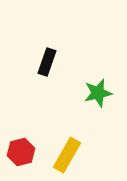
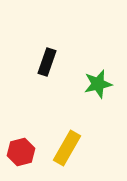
green star: moved 9 px up
yellow rectangle: moved 7 px up
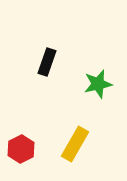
yellow rectangle: moved 8 px right, 4 px up
red hexagon: moved 3 px up; rotated 12 degrees counterclockwise
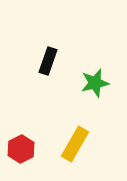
black rectangle: moved 1 px right, 1 px up
green star: moved 3 px left, 1 px up
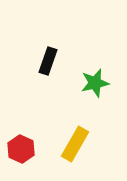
red hexagon: rotated 8 degrees counterclockwise
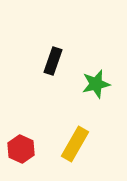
black rectangle: moved 5 px right
green star: moved 1 px right, 1 px down
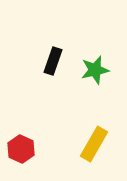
green star: moved 1 px left, 14 px up
yellow rectangle: moved 19 px right
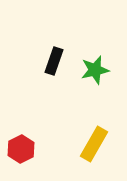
black rectangle: moved 1 px right
red hexagon: rotated 8 degrees clockwise
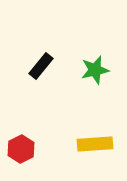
black rectangle: moved 13 px left, 5 px down; rotated 20 degrees clockwise
yellow rectangle: moved 1 px right; rotated 56 degrees clockwise
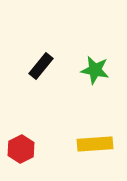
green star: rotated 24 degrees clockwise
